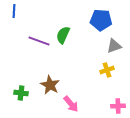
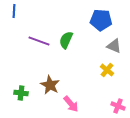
green semicircle: moved 3 px right, 5 px down
gray triangle: rotated 42 degrees clockwise
yellow cross: rotated 32 degrees counterclockwise
pink cross: rotated 24 degrees clockwise
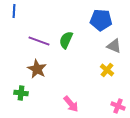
brown star: moved 13 px left, 16 px up
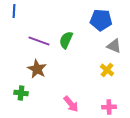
pink cross: moved 9 px left, 1 px down; rotated 24 degrees counterclockwise
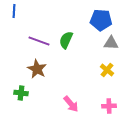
gray triangle: moved 3 px left, 3 px up; rotated 21 degrees counterclockwise
pink cross: moved 1 px up
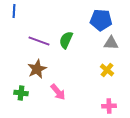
brown star: rotated 18 degrees clockwise
pink arrow: moved 13 px left, 12 px up
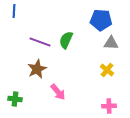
purple line: moved 1 px right, 1 px down
green cross: moved 6 px left, 6 px down
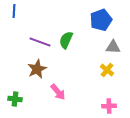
blue pentagon: rotated 25 degrees counterclockwise
gray triangle: moved 2 px right, 4 px down
